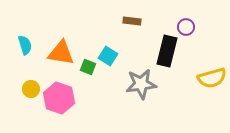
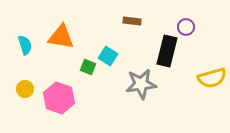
orange triangle: moved 16 px up
yellow circle: moved 6 px left
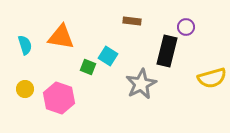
gray star: rotated 20 degrees counterclockwise
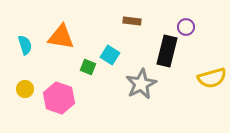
cyan square: moved 2 px right, 1 px up
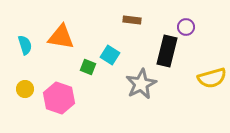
brown rectangle: moved 1 px up
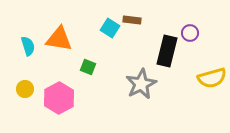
purple circle: moved 4 px right, 6 px down
orange triangle: moved 2 px left, 2 px down
cyan semicircle: moved 3 px right, 1 px down
cyan square: moved 27 px up
pink hexagon: rotated 12 degrees clockwise
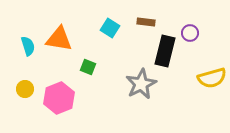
brown rectangle: moved 14 px right, 2 px down
black rectangle: moved 2 px left
pink hexagon: rotated 8 degrees clockwise
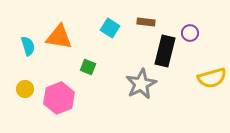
orange triangle: moved 2 px up
